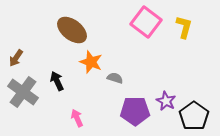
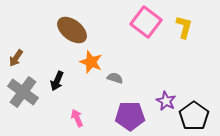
black arrow: rotated 132 degrees counterclockwise
purple pentagon: moved 5 px left, 5 px down
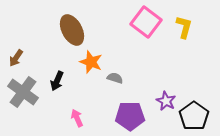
brown ellipse: rotated 24 degrees clockwise
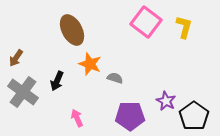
orange star: moved 1 px left, 2 px down
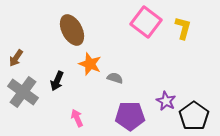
yellow L-shape: moved 1 px left, 1 px down
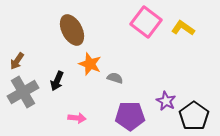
yellow L-shape: rotated 70 degrees counterclockwise
brown arrow: moved 1 px right, 3 px down
gray cross: rotated 24 degrees clockwise
pink arrow: rotated 120 degrees clockwise
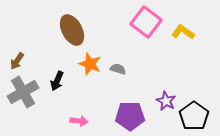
yellow L-shape: moved 4 px down
gray semicircle: moved 3 px right, 9 px up
pink arrow: moved 2 px right, 3 px down
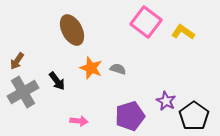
orange star: moved 1 px right, 4 px down
black arrow: rotated 60 degrees counterclockwise
purple pentagon: rotated 16 degrees counterclockwise
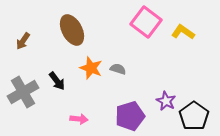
brown arrow: moved 6 px right, 20 px up
pink arrow: moved 2 px up
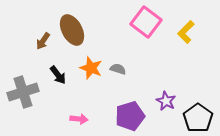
yellow L-shape: moved 3 px right; rotated 80 degrees counterclockwise
brown arrow: moved 20 px right
black arrow: moved 1 px right, 6 px up
gray cross: rotated 12 degrees clockwise
black pentagon: moved 4 px right, 2 px down
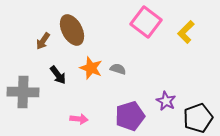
gray cross: rotated 20 degrees clockwise
black pentagon: rotated 16 degrees clockwise
